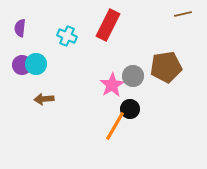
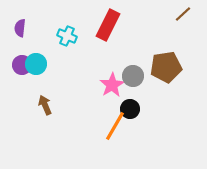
brown line: rotated 30 degrees counterclockwise
brown arrow: moved 1 px right, 6 px down; rotated 72 degrees clockwise
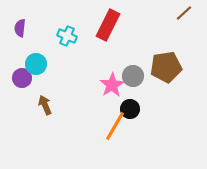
brown line: moved 1 px right, 1 px up
purple circle: moved 13 px down
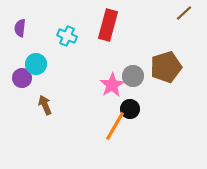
red rectangle: rotated 12 degrees counterclockwise
brown pentagon: rotated 8 degrees counterclockwise
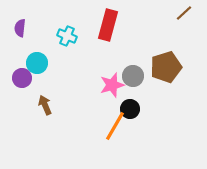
cyan circle: moved 1 px right, 1 px up
pink star: rotated 15 degrees clockwise
